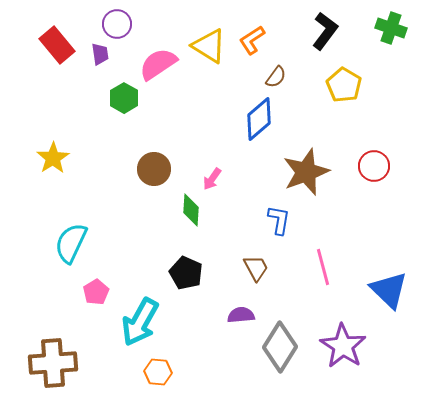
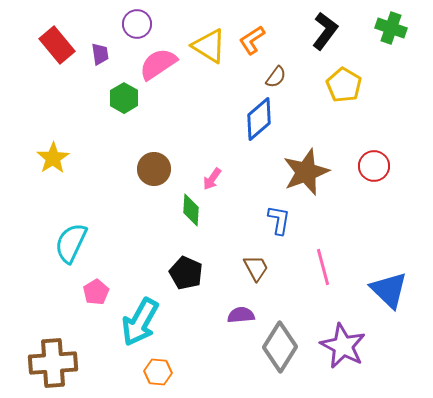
purple circle: moved 20 px right
purple star: rotated 6 degrees counterclockwise
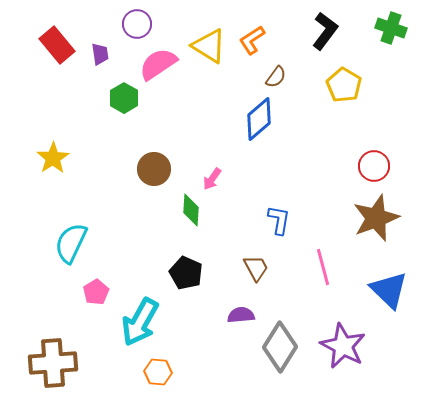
brown star: moved 70 px right, 46 px down
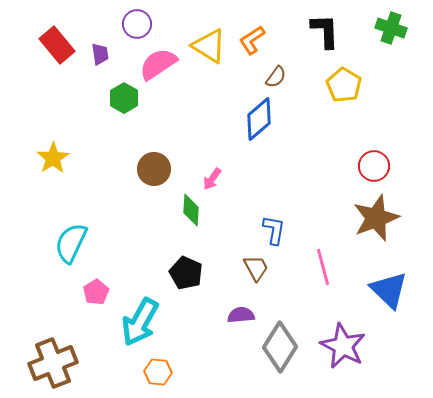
black L-shape: rotated 39 degrees counterclockwise
blue L-shape: moved 5 px left, 10 px down
brown cross: rotated 18 degrees counterclockwise
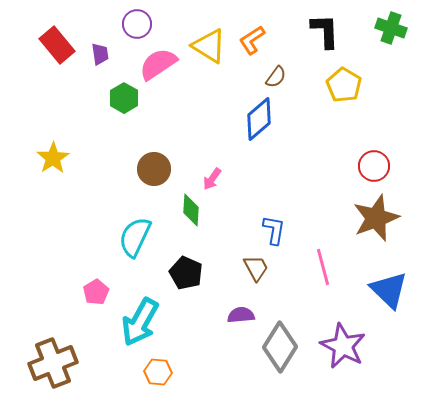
cyan semicircle: moved 64 px right, 6 px up
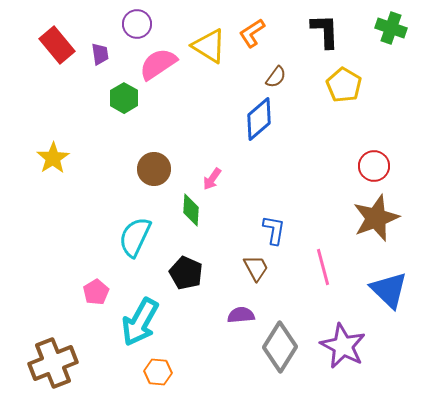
orange L-shape: moved 7 px up
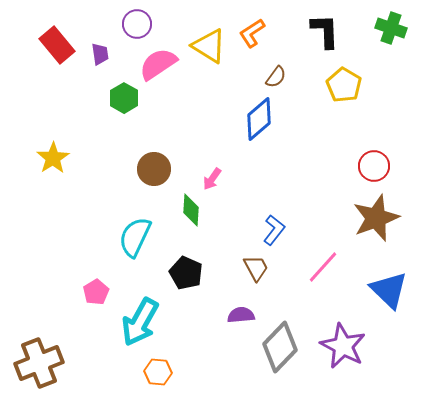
blue L-shape: rotated 28 degrees clockwise
pink line: rotated 57 degrees clockwise
gray diamond: rotated 12 degrees clockwise
brown cross: moved 14 px left
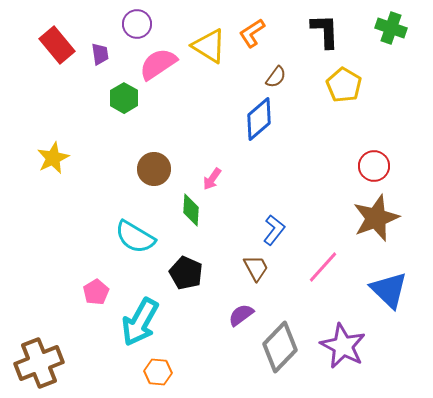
yellow star: rotated 8 degrees clockwise
cyan semicircle: rotated 84 degrees counterclockwise
purple semicircle: rotated 32 degrees counterclockwise
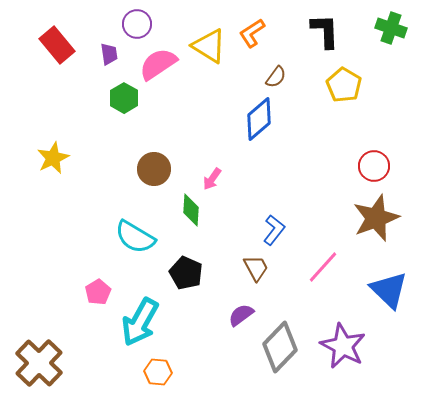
purple trapezoid: moved 9 px right
pink pentagon: moved 2 px right
brown cross: rotated 24 degrees counterclockwise
